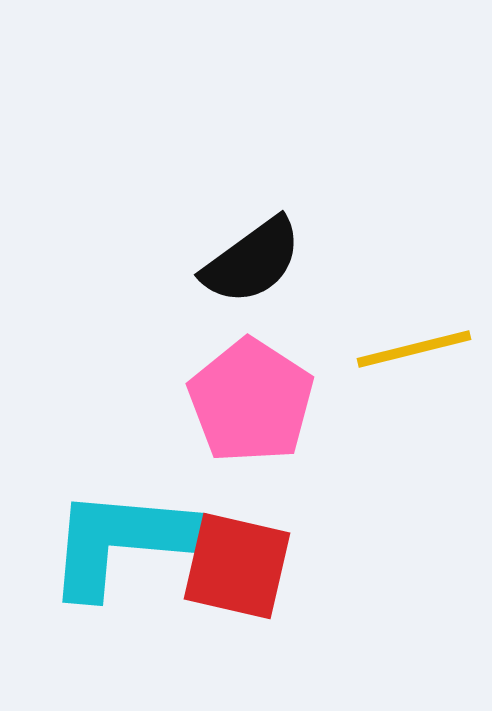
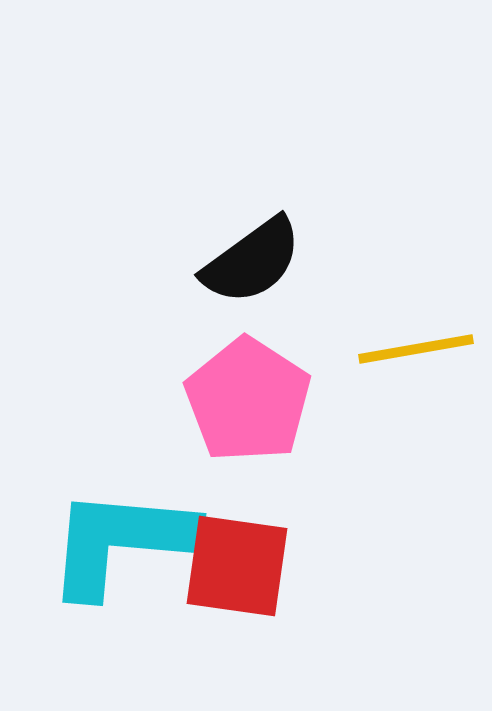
yellow line: moved 2 px right; rotated 4 degrees clockwise
pink pentagon: moved 3 px left, 1 px up
red square: rotated 5 degrees counterclockwise
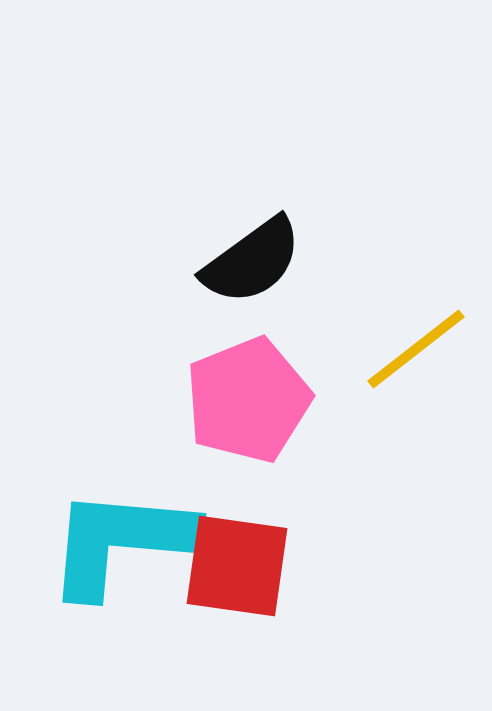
yellow line: rotated 28 degrees counterclockwise
pink pentagon: rotated 17 degrees clockwise
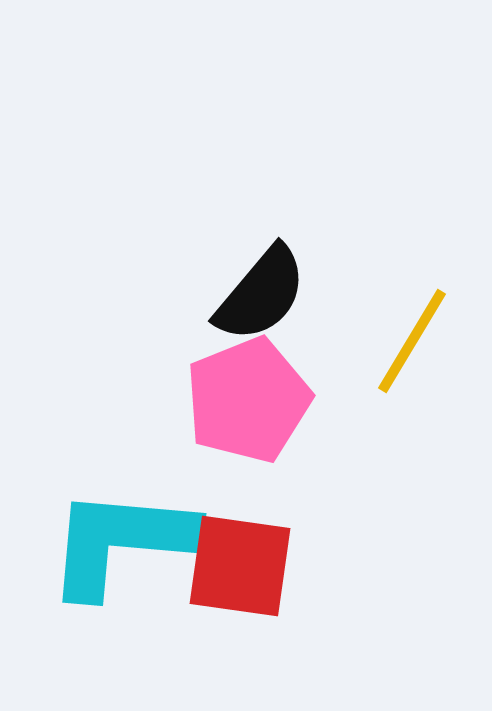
black semicircle: moved 9 px right, 33 px down; rotated 14 degrees counterclockwise
yellow line: moved 4 px left, 8 px up; rotated 21 degrees counterclockwise
red square: moved 3 px right
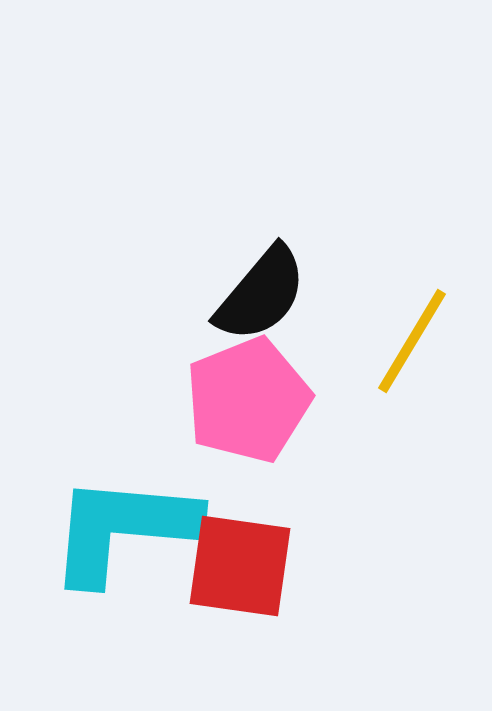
cyan L-shape: moved 2 px right, 13 px up
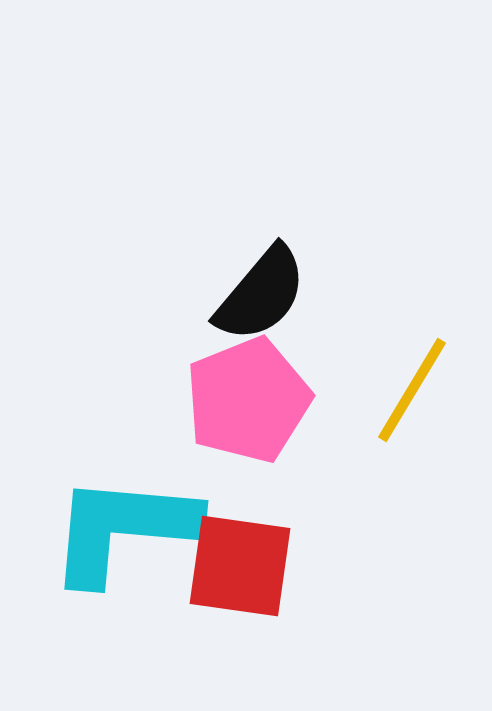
yellow line: moved 49 px down
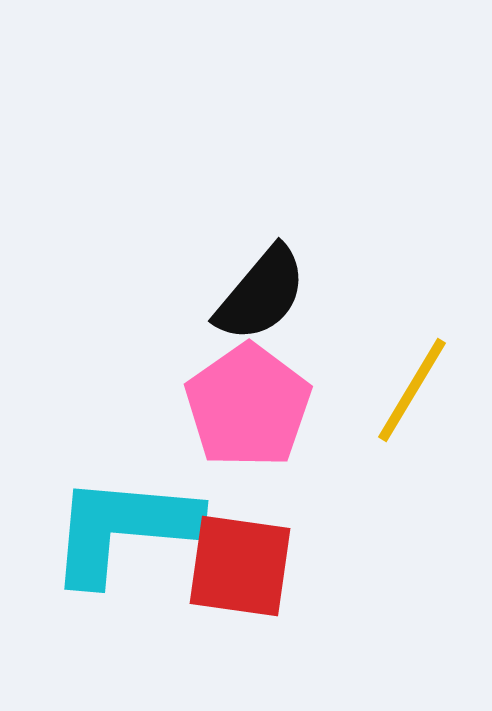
pink pentagon: moved 6 px down; rotated 13 degrees counterclockwise
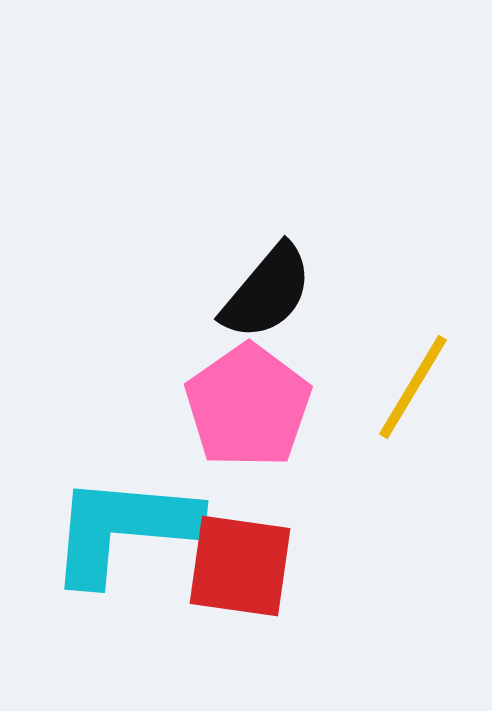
black semicircle: moved 6 px right, 2 px up
yellow line: moved 1 px right, 3 px up
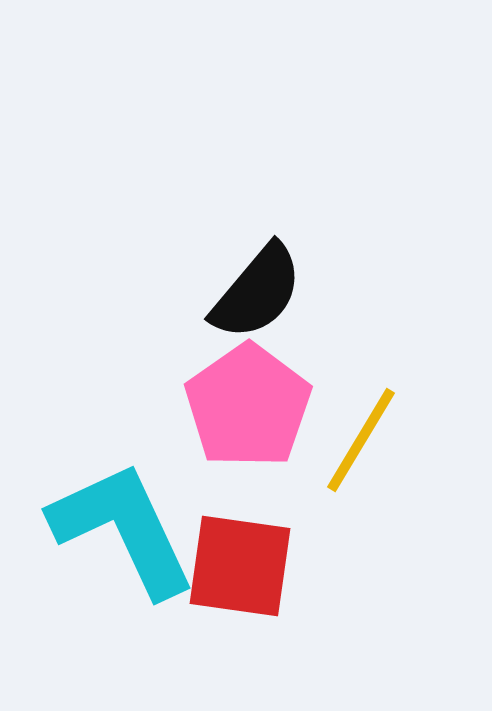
black semicircle: moved 10 px left
yellow line: moved 52 px left, 53 px down
cyan L-shape: rotated 60 degrees clockwise
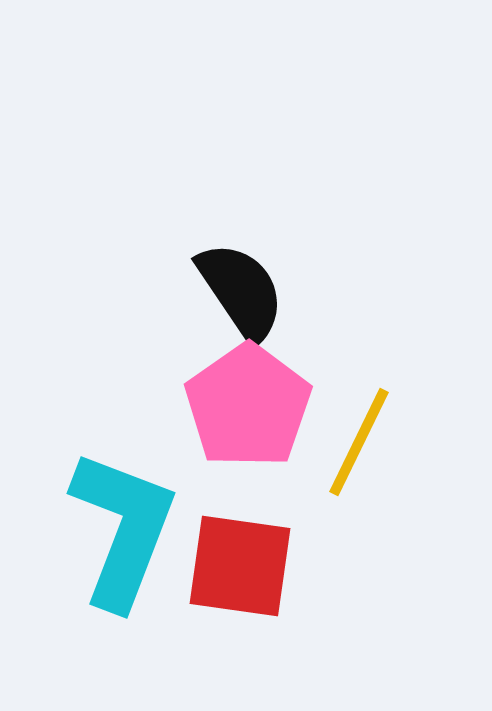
black semicircle: moved 16 px left, 1 px up; rotated 74 degrees counterclockwise
yellow line: moved 2 px left, 2 px down; rotated 5 degrees counterclockwise
cyan L-shape: rotated 46 degrees clockwise
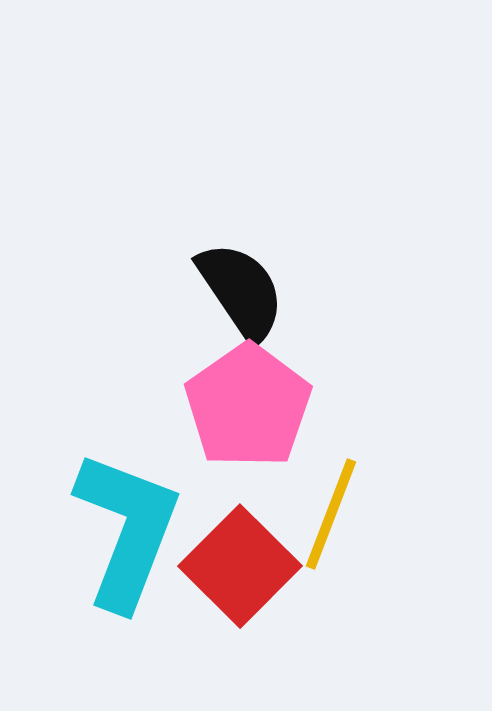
yellow line: moved 28 px left, 72 px down; rotated 5 degrees counterclockwise
cyan L-shape: moved 4 px right, 1 px down
red square: rotated 37 degrees clockwise
